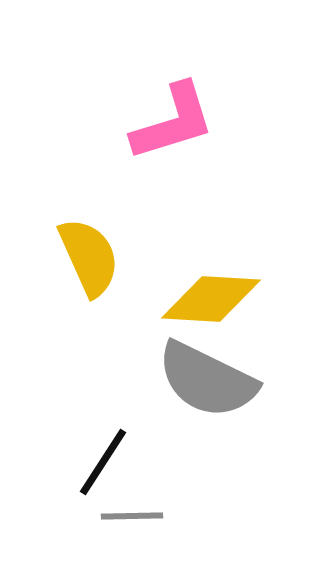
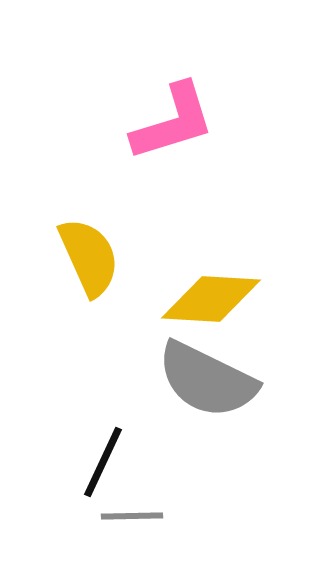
black line: rotated 8 degrees counterclockwise
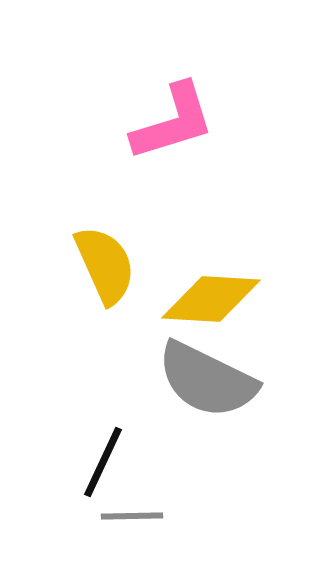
yellow semicircle: moved 16 px right, 8 px down
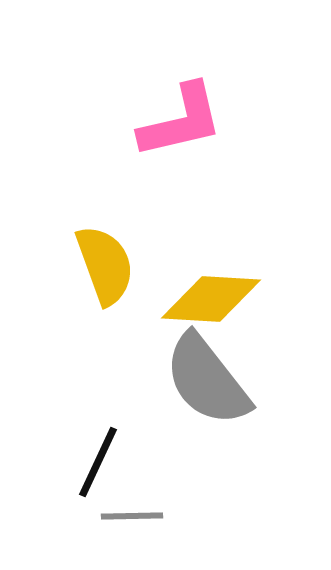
pink L-shape: moved 8 px right, 1 px up; rotated 4 degrees clockwise
yellow semicircle: rotated 4 degrees clockwise
gray semicircle: rotated 26 degrees clockwise
black line: moved 5 px left
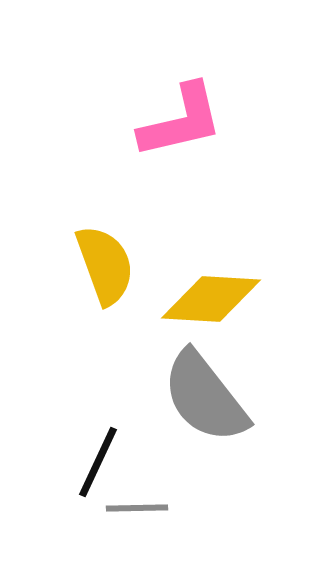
gray semicircle: moved 2 px left, 17 px down
gray line: moved 5 px right, 8 px up
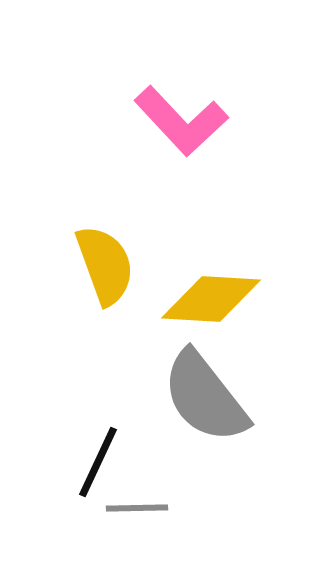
pink L-shape: rotated 60 degrees clockwise
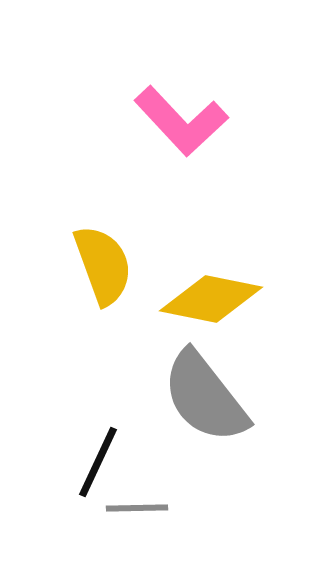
yellow semicircle: moved 2 px left
yellow diamond: rotated 8 degrees clockwise
